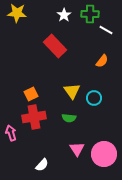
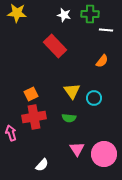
white star: rotated 24 degrees counterclockwise
white line: rotated 24 degrees counterclockwise
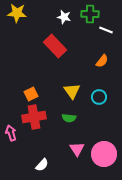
white star: moved 2 px down
white line: rotated 16 degrees clockwise
cyan circle: moved 5 px right, 1 px up
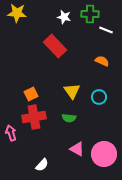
orange semicircle: rotated 104 degrees counterclockwise
pink triangle: rotated 28 degrees counterclockwise
